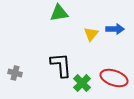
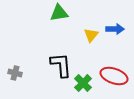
yellow triangle: moved 1 px down
red ellipse: moved 2 px up
green cross: moved 1 px right
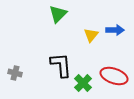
green triangle: moved 1 px left, 1 px down; rotated 36 degrees counterclockwise
blue arrow: moved 1 px down
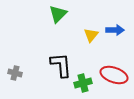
red ellipse: moved 1 px up
green cross: rotated 30 degrees clockwise
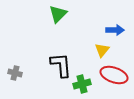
yellow triangle: moved 11 px right, 15 px down
green cross: moved 1 px left, 1 px down
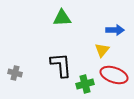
green triangle: moved 4 px right, 4 px down; rotated 42 degrees clockwise
green cross: moved 3 px right
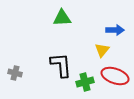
red ellipse: moved 1 px right, 1 px down
green cross: moved 2 px up
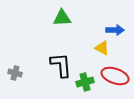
yellow triangle: moved 2 px up; rotated 42 degrees counterclockwise
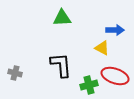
green cross: moved 4 px right, 3 px down
